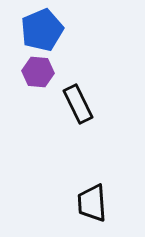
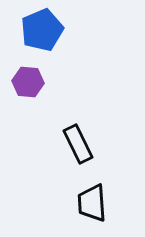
purple hexagon: moved 10 px left, 10 px down
black rectangle: moved 40 px down
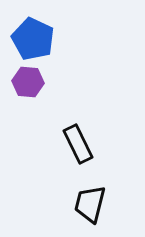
blue pentagon: moved 9 px left, 9 px down; rotated 24 degrees counterclockwise
black trapezoid: moved 2 px left, 1 px down; rotated 18 degrees clockwise
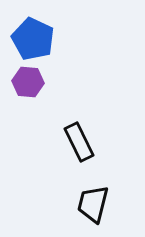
black rectangle: moved 1 px right, 2 px up
black trapezoid: moved 3 px right
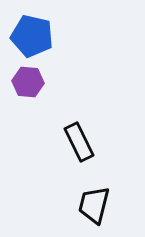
blue pentagon: moved 1 px left, 3 px up; rotated 12 degrees counterclockwise
black trapezoid: moved 1 px right, 1 px down
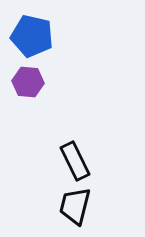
black rectangle: moved 4 px left, 19 px down
black trapezoid: moved 19 px left, 1 px down
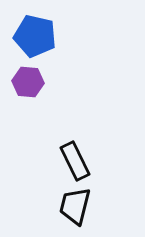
blue pentagon: moved 3 px right
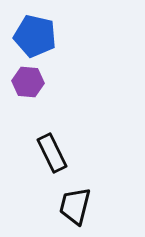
black rectangle: moved 23 px left, 8 px up
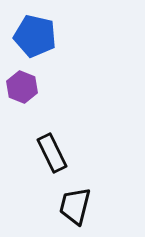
purple hexagon: moved 6 px left, 5 px down; rotated 16 degrees clockwise
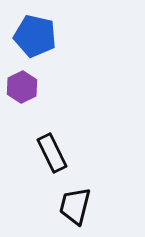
purple hexagon: rotated 12 degrees clockwise
